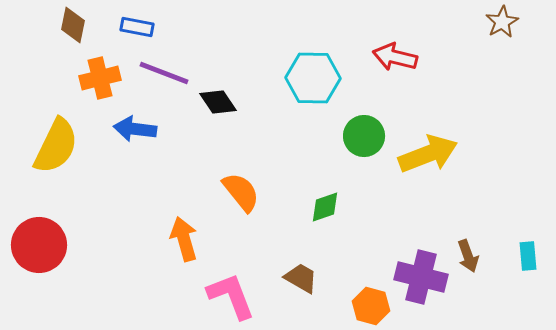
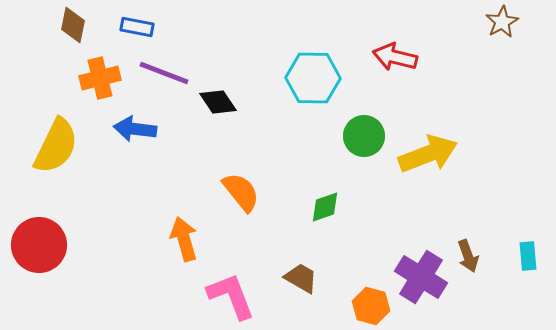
purple cross: rotated 18 degrees clockwise
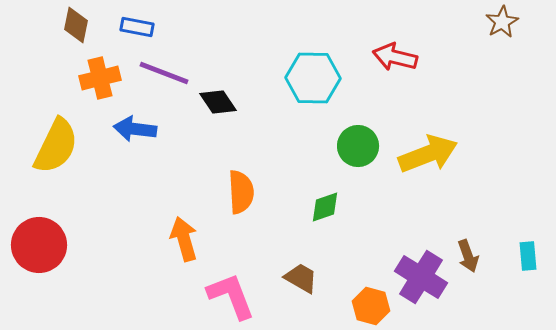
brown diamond: moved 3 px right
green circle: moved 6 px left, 10 px down
orange semicircle: rotated 36 degrees clockwise
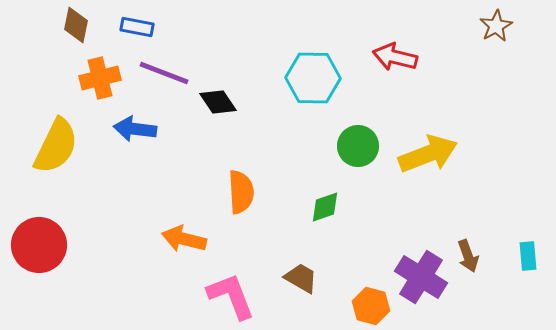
brown star: moved 6 px left, 4 px down
orange arrow: rotated 60 degrees counterclockwise
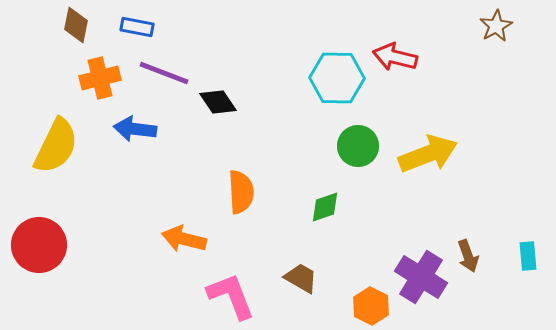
cyan hexagon: moved 24 px right
orange hexagon: rotated 12 degrees clockwise
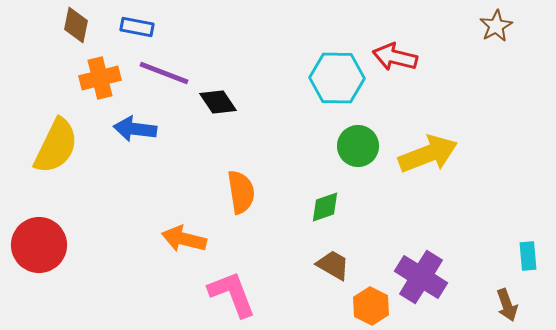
orange semicircle: rotated 6 degrees counterclockwise
brown arrow: moved 39 px right, 49 px down
brown trapezoid: moved 32 px right, 13 px up
pink L-shape: moved 1 px right, 2 px up
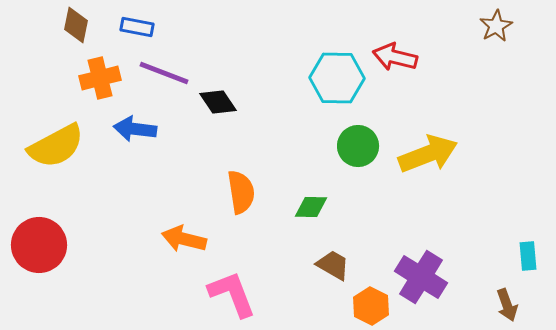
yellow semicircle: rotated 36 degrees clockwise
green diamond: moved 14 px left; rotated 20 degrees clockwise
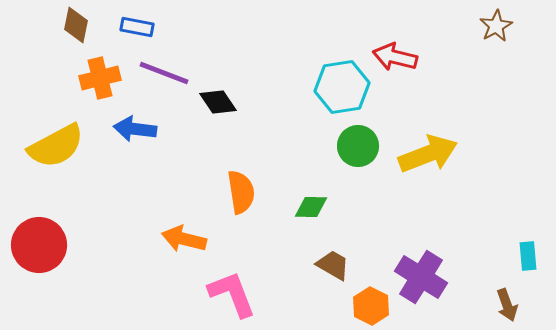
cyan hexagon: moved 5 px right, 9 px down; rotated 10 degrees counterclockwise
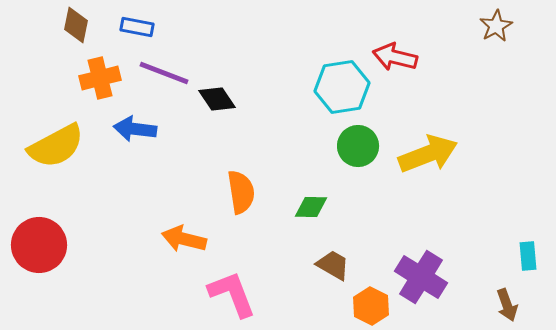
black diamond: moved 1 px left, 3 px up
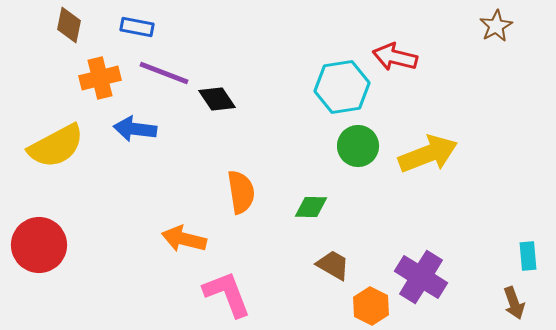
brown diamond: moved 7 px left
pink L-shape: moved 5 px left
brown arrow: moved 7 px right, 2 px up
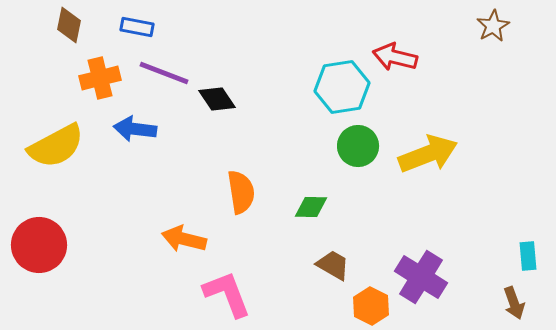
brown star: moved 3 px left
